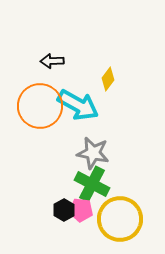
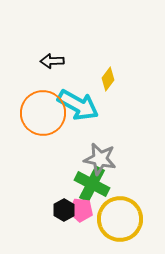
orange circle: moved 3 px right, 7 px down
gray star: moved 7 px right, 6 px down
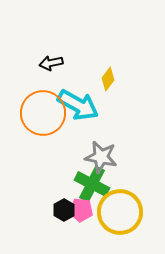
black arrow: moved 1 px left, 2 px down; rotated 10 degrees counterclockwise
gray star: moved 1 px right, 2 px up
yellow circle: moved 7 px up
